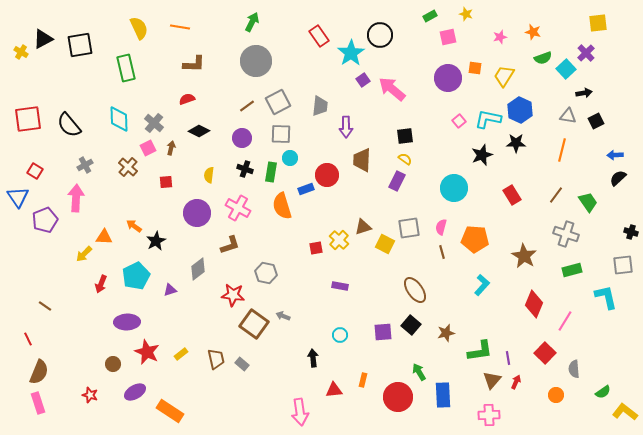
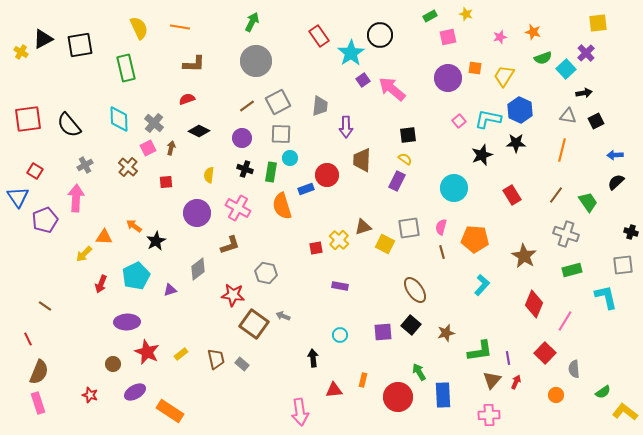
black square at (405, 136): moved 3 px right, 1 px up
black semicircle at (618, 178): moved 2 px left, 4 px down
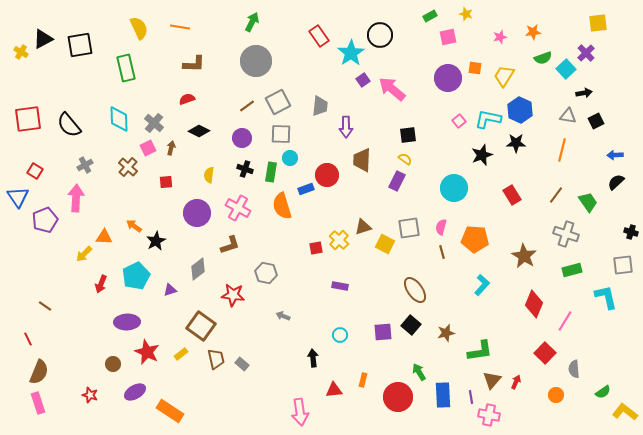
orange star at (533, 32): rotated 21 degrees counterclockwise
brown square at (254, 324): moved 53 px left, 2 px down
purple line at (508, 358): moved 37 px left, 39 px down
pink cross at (489, 415): rotated 15 degrees clockwise
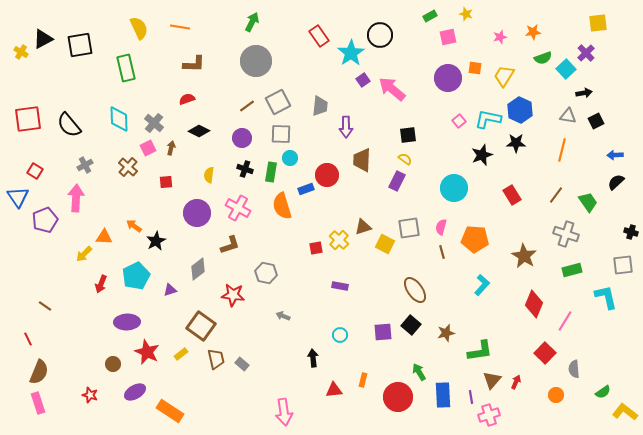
pink arrow at (300, 412): moved 16 px left
pink cross at (489, 415): rotated 30 degrees counterclockwise
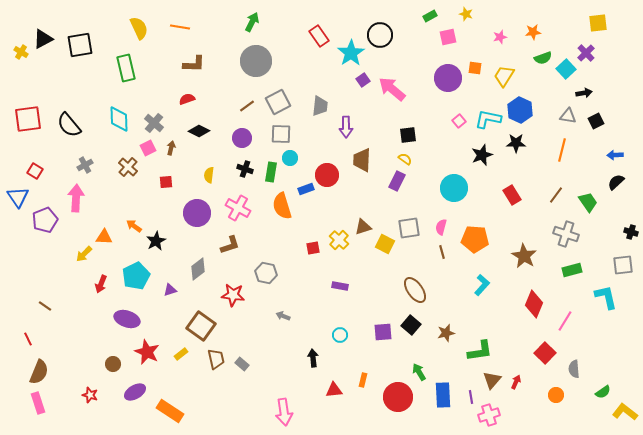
red square at (316, 248): moved 3 px left
purple ellipse at (127, 322): moved 3 px up; rotated 20 degrees clockwise
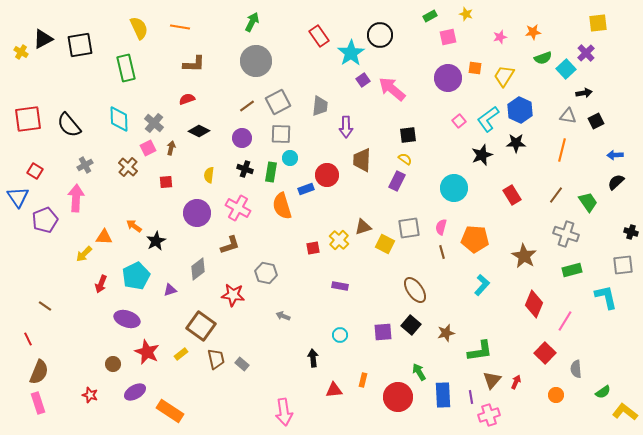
cyan L-shape at (488, 119): rotated 48 degrees counterclockwise
gray semicircle at (574, 369): moved 2 px right
